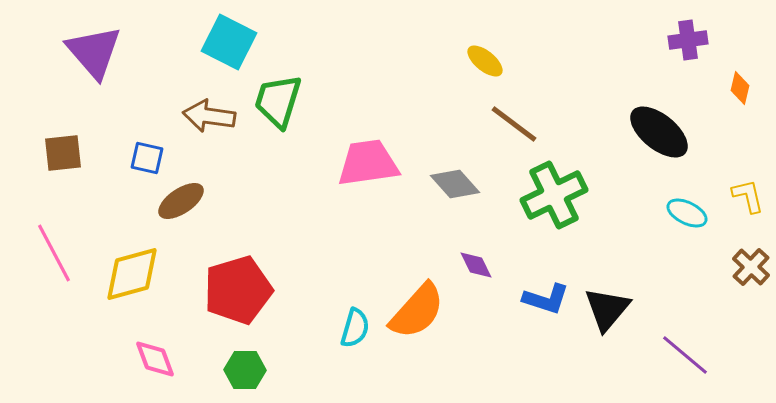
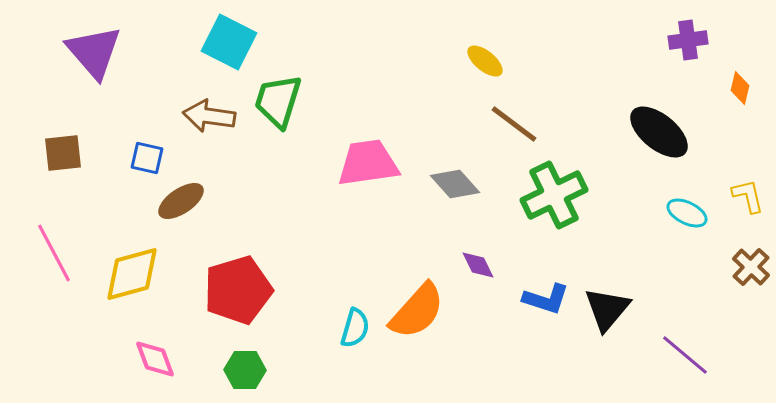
purple diamond: moved 2 px right
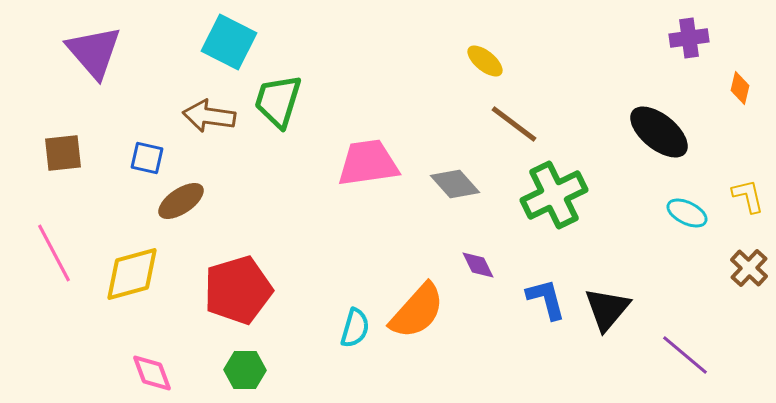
purple cross: moved 1 px right, 2 px up
brown cross: moved 2 px left, 1 px down
blue L-shape: rotated 123 degrees counterclockwise
pink diamond: moved 3 px left, 14 px down
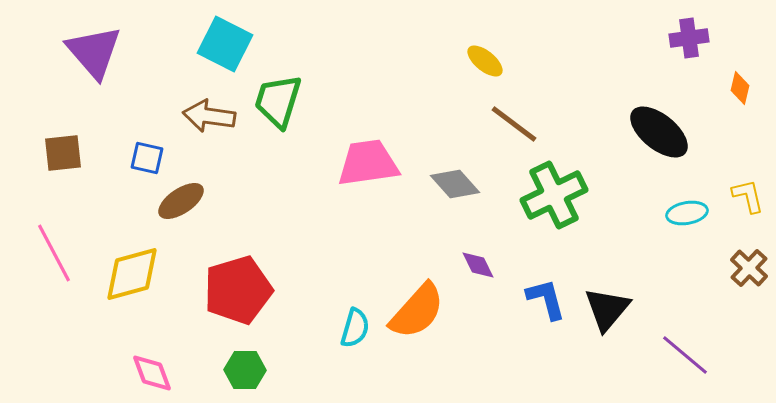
cyan square: moved 4 px left, 2 px down
cyan ellipse: rotated 36 degrees counterclockwise
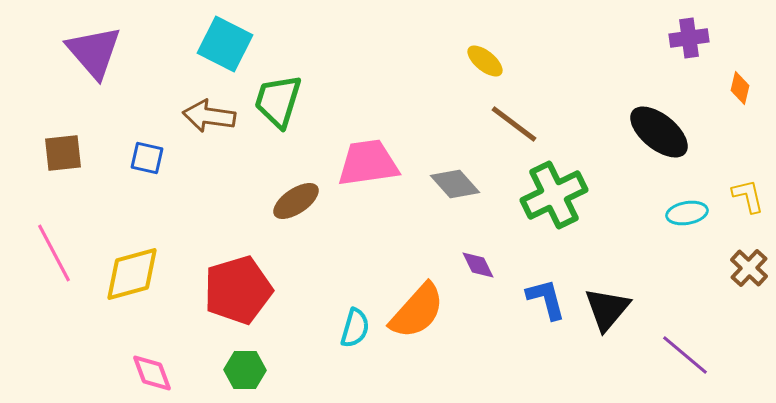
brown ellipse: moved 115 px right
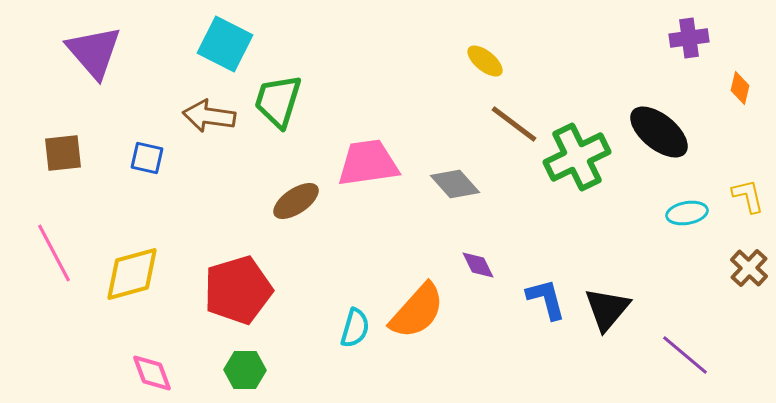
green cross: moved 23 px right, 38 px up
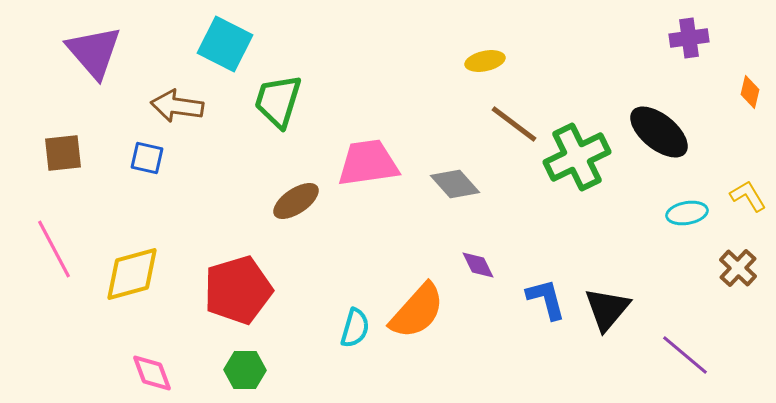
yellow ellipse: rotated 51 degrees counterclockwise
orange diamond: moved 10 px right, 4 px down
brown arrow: moved 32 px left, 10 px up
yellow L-shape: rotated 18 degrees counterclockwise
pink line: moved 4 px up
brown cross: moved 11 px left
